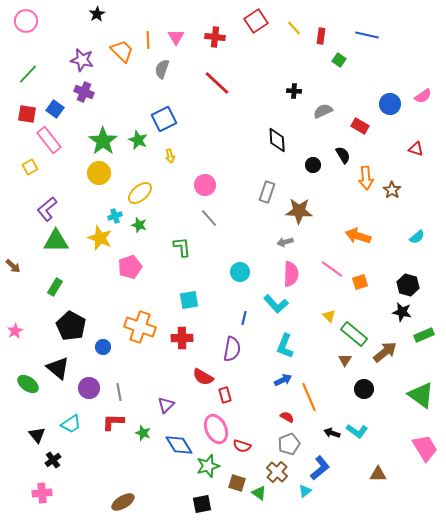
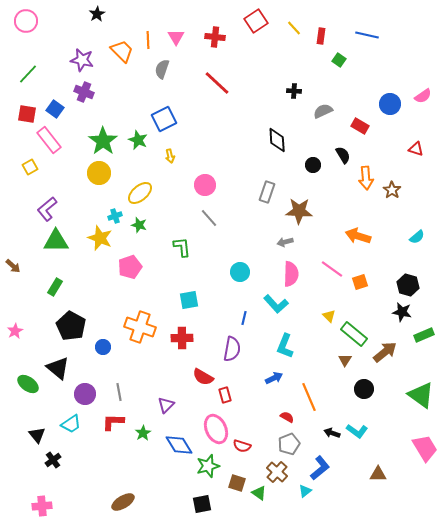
blue arrow at (283, 380): moved 9 px left, 2 px up
purple circle at (89, 388): moved 4 px left, 6 px down
green star at (143, 433): rotated 21 degrees clockwise
pink cross at (42, 493): moved 13 px down
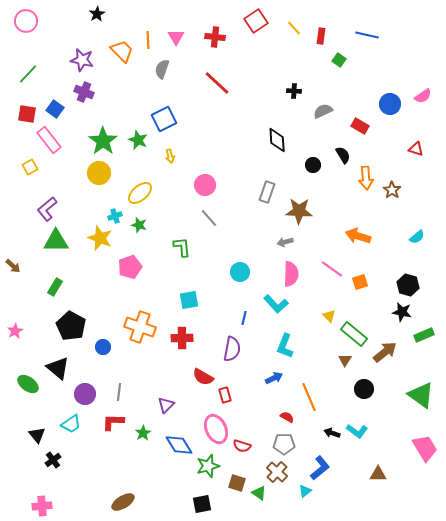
gray line at (119, 392): rotated 18 degrees clockwise
gray pentagon at (289, 444): moved 5 px left; rotated 20 degrees clockwise
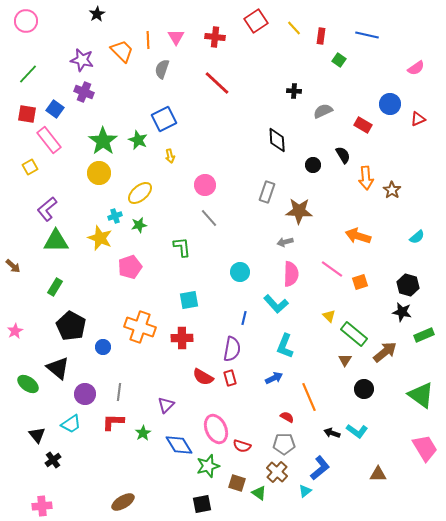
pink semicircle at (423, 96): moved 7 px left, 28 px up
red rectangle at (360, 126): moved 3 px right, 1 px up
red triangle at (416, 149): moved 2 px right, 30 px up; rotated 42 degrees counterclockwise
green star at (139, 225): rotated 28 degrees counterclockwise
red rectangle at (225, 395): moved 5 px right, 17 px up
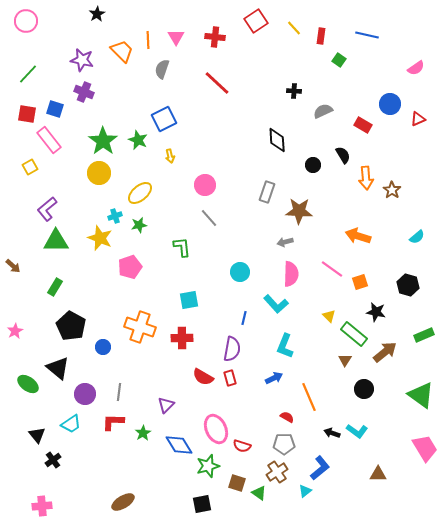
blue square at (55, 109): rotated 18 degrees counterclockwise
black star at (402, 312): moved 26 px left
brown cross at (277, 472): rotated 15 degrees clockwise
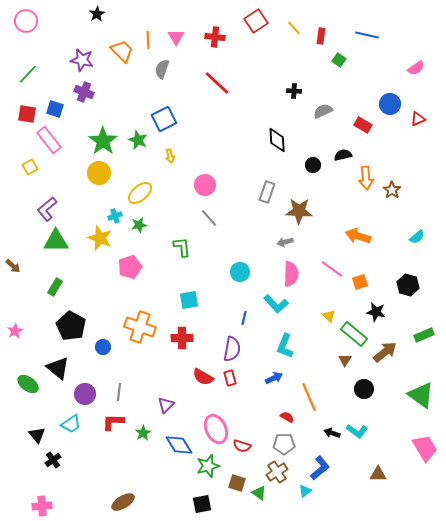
black semicircle at (343, 155): rotated 72 degrees counterclockwise
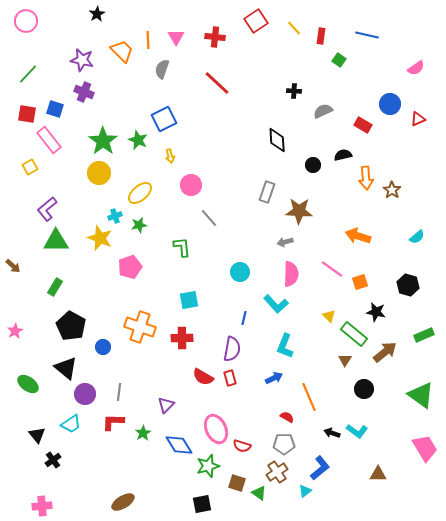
pink circle at (205, 185): moved 14 px left
black triangle at (58, 368): moved 8 px right
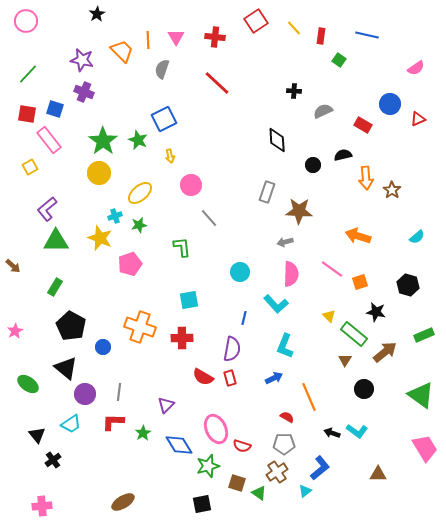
pink pentagon at (130, 267): moved 3 px up
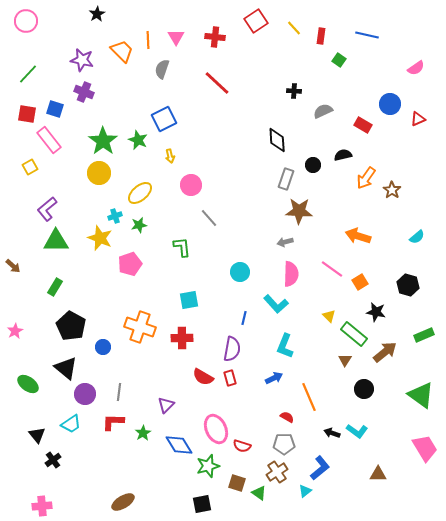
orange arrow at (366, 178): rotated 40 degrees clockwise
gray rectangle at (267, 192): moved 19 px right, 13 px up
orange square at (360, 282): rotated 14 degrees counterclockwise
